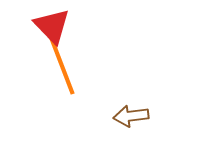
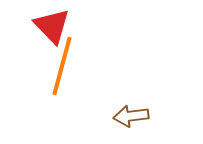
orange line: rotated 36 degrees clockwise
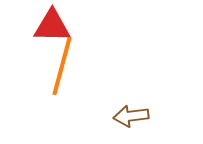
red triangle: rotated 45 degrees counterclockwise
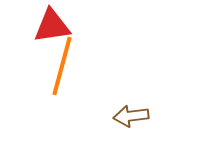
red triangle: rotated 9 degrees counterclockwise
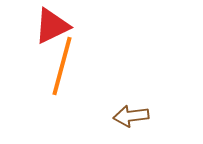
red triangle: rotated 18 degrees counterclockwise
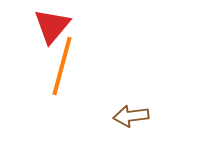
red triangle: rotated 24 degrees counterclockwise
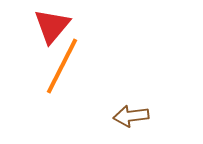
orange line: rotated 12 degrees clockwise
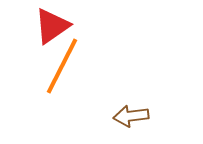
red triangle: rotated 15 degrees clockwise
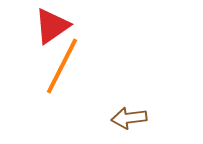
brown arrow: moved 2 px left, 2 px down
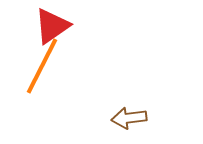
orange line: moved 20 px left
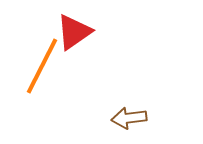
red triangle: moved 22 px right, 6 px down
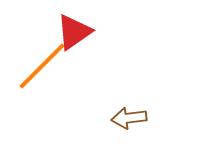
orange line: rotated 18 degrees clockwise
